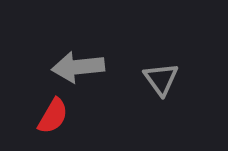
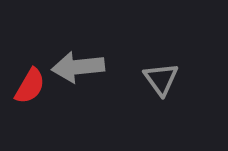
red semicircle: moved 23 px left, 30 px up
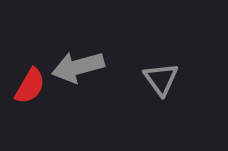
gray arrow: rotated 9 degrees counterclockwise
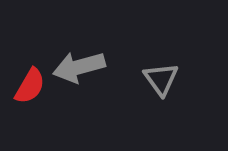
gray arrow: moved 1 px right
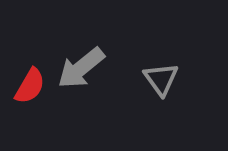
gray arrow: moved 2 px right, 1 px down; rotated 24 degrees counterclockwise
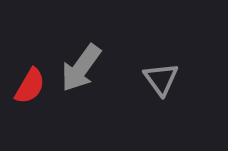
gray arrow: rotated 15 degrees counterclockwise
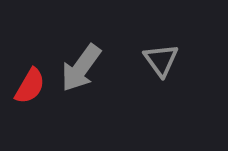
gray triangle: moved 19 px up
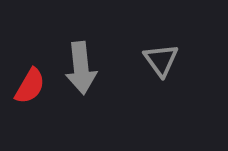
gray arrow: rotated 42 degrees counterclockwise
